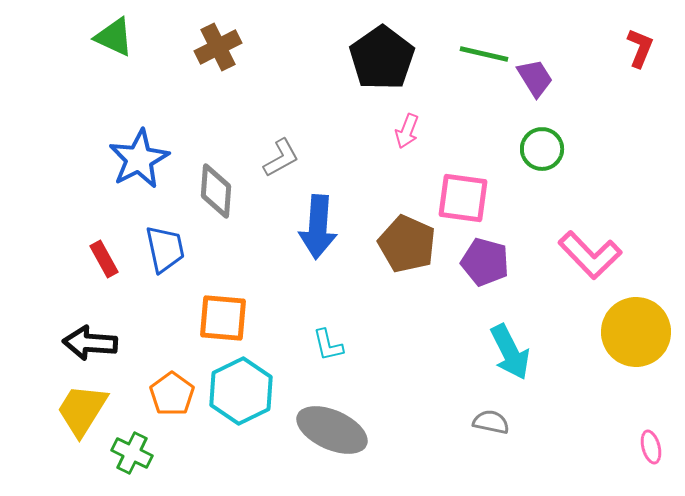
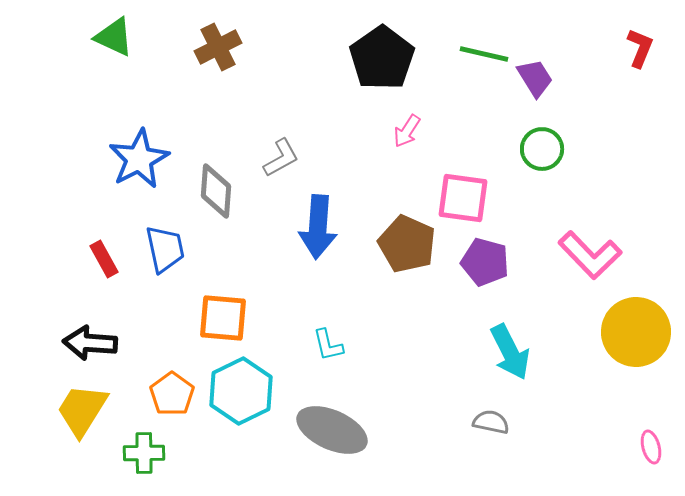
pink arrow: rotated 12 degrees clockwise
green cross: moved 12 px right; rotated 27 degrees counterclockwise
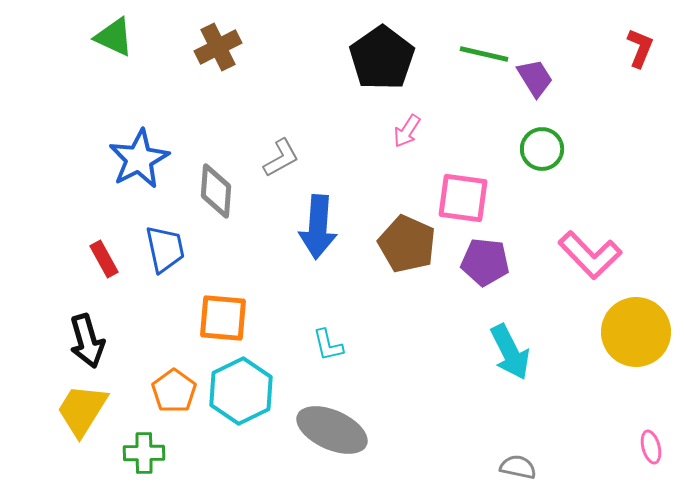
purple pentagon: rotated 9 degrees counterclockwise
black arrow: moved 3 px left, 2 px up; rotated 110 degrees counterclockwise
orange pentagon: moved 2 px right, 3 px up
gray semicircle: moved 27 px right, 45 px down
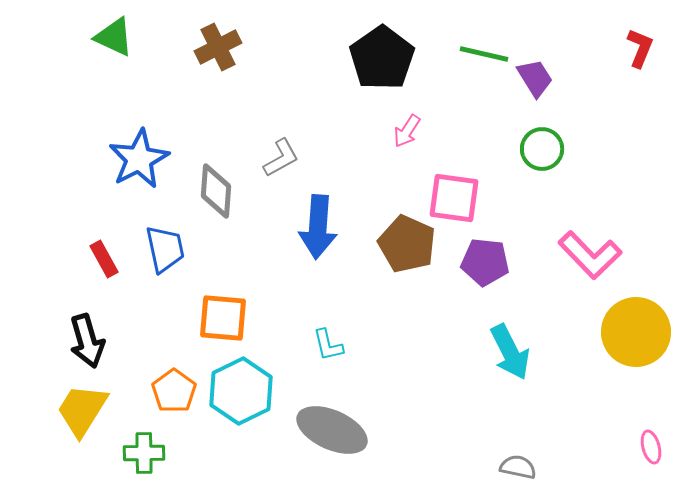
pink square: moved 9 px left
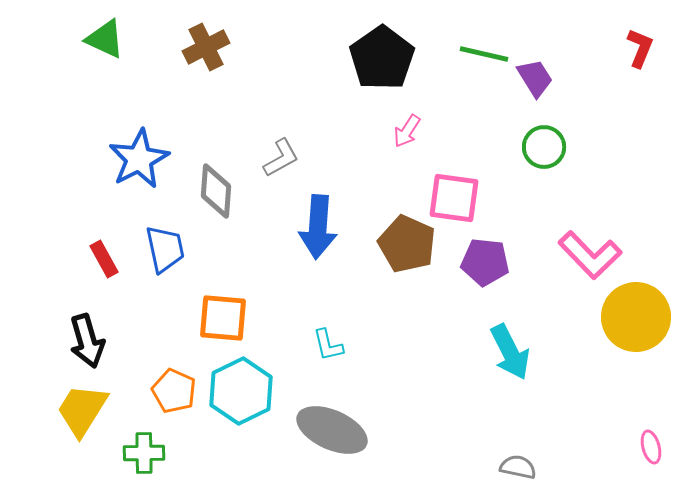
green triangle: moved 9 px left, 2 px down
brown cross: moved 12 px left
green circle: moved 2 px right, 2 px up
yellow circle: moved 15 px up
orange pentagon: rotated 12 degrees counterclockwise
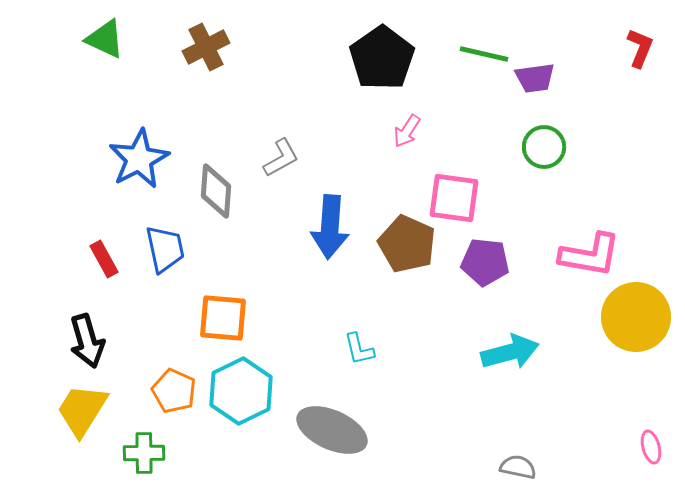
purple trapezoid: rotated 114 degrees clockwise
blue arrow: moved 12 px right
pink L-shape: rotated 36 degrees counterclockwise
cyan L-shape: moved 31 px right, 4 px down
cyan arrow: rotated 78 degrees counterclockwise
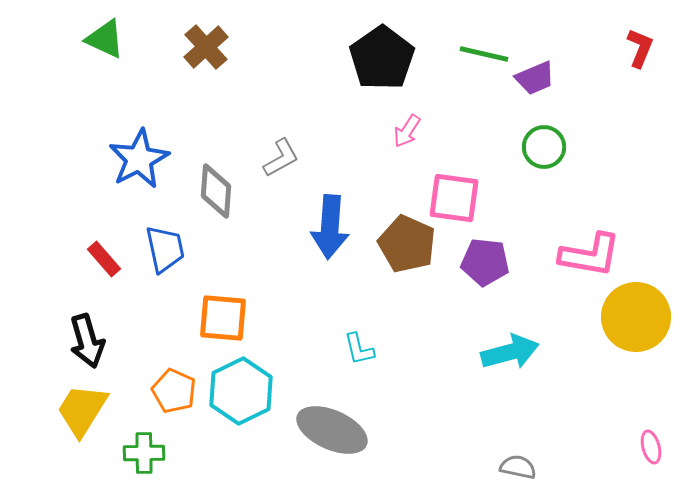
brown cross: rotated 15 degrees counterclockwise
purple trapezoid: rotated 15 degrees counterclockwise
red rectangle: rotated 12 degrees counterclockwise
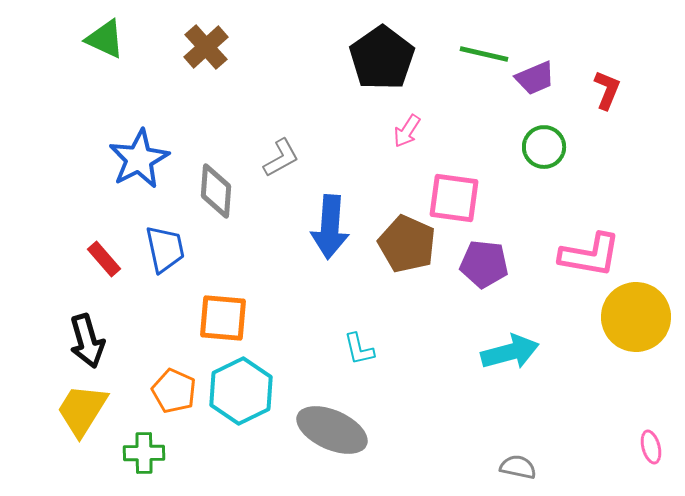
red L-shape: moved 33 px left, 42 px down
purple pentagon: moved 1 px left, 2 px down
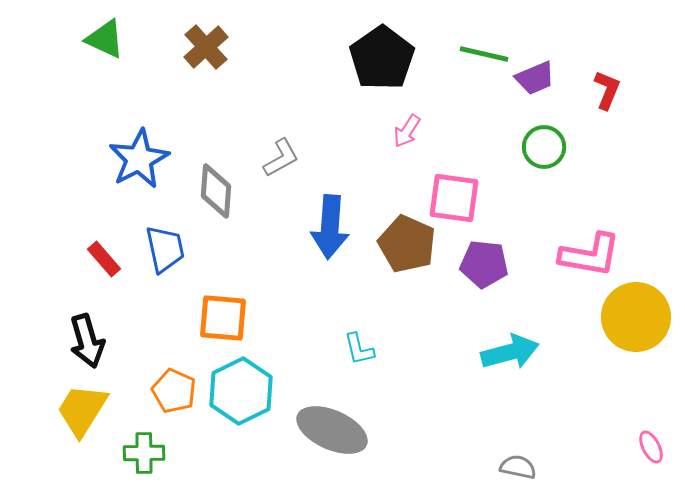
pink ellipse: rotated 12 degrees counterclockwise
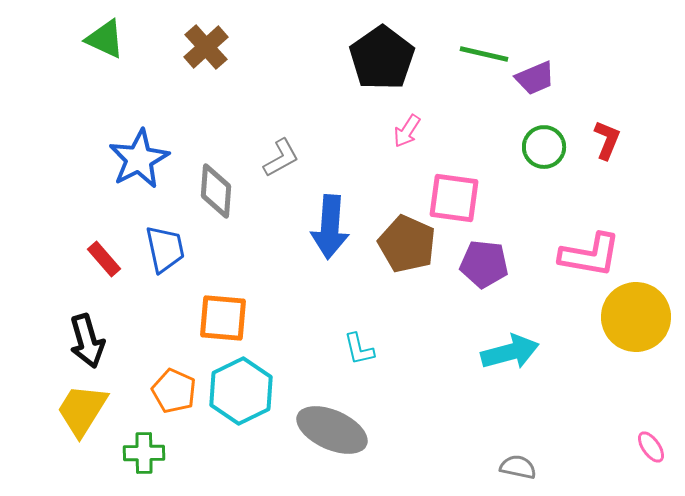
red L-shape: moved 50 px down
pink ellipse: rotated 8 degrees counterclockwise
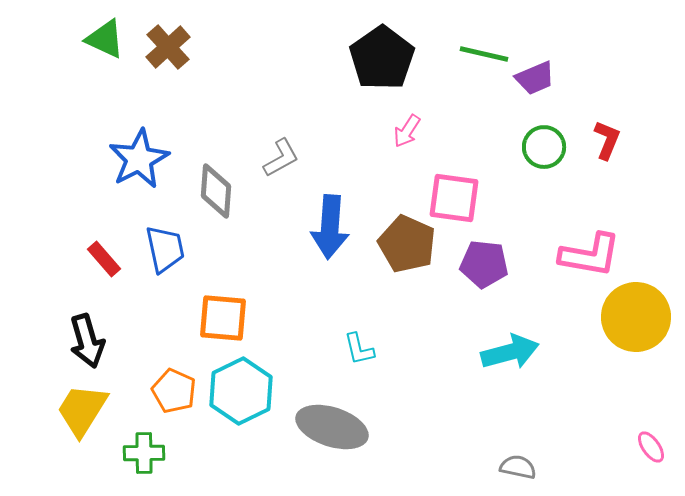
brown cross: moved 38 px left
gray ellipse: moved 3 px up; rotated 6 degrees counterclockwise
